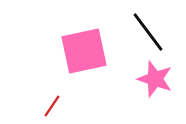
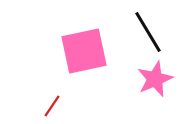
black line: rotated 6 degrees clockwise
pink star: rotated 30 degrees clockwise
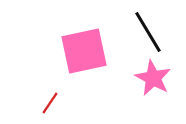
pink star: moved 2 px left, 1 px up; rotated 21 degrees counterclockwise
red line: moved 2 px left, 3 px up
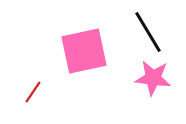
pink star: rotated 21 degrees counterclockwise
red line: moved 17 px left, 11 px up
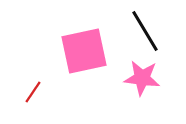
black line: moved 3 px left, 1 px up
pink star: moved 11 px left
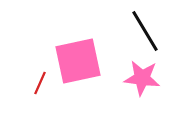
pink square: moved 6 px left, 10 px down
red line: moved 7 px right, 9 px up; rotated 10 degrees counterclockwise
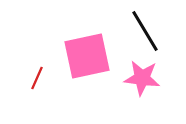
pink square: moved 9 px right, 5 px up
red line: moved 3 px left, 5 px up
